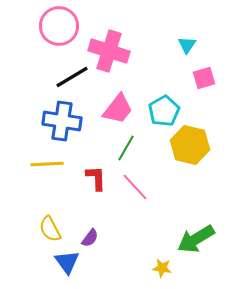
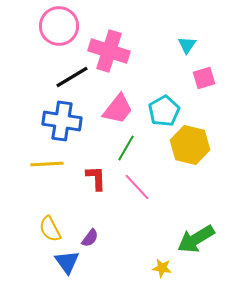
pink line: moved 2 px right
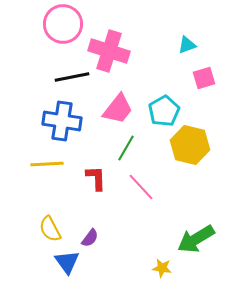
pink circle: moved 4 px right, 2 px up
cyan triangle: rotated 36 degrees clockwise
black line: rotated 20 degrees clockwise
pink line: moved 4 px right
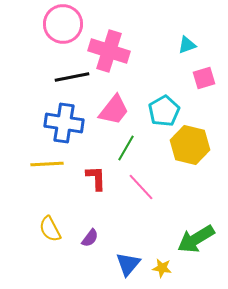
pink trapezoid: moved 4 px left, 1 px down
blue cross: moved 2 px right, 2 px down
blue triangle: moved 61 px right, 2 px down; rotated 16 degrees clockwise
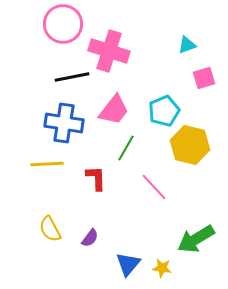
cyan pentagon: rotated 8 degrees clockwise
pink line: moved 13 px right
